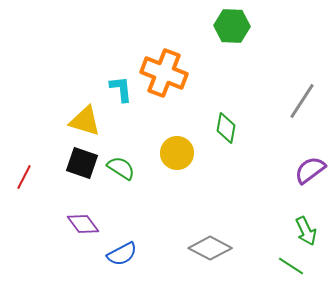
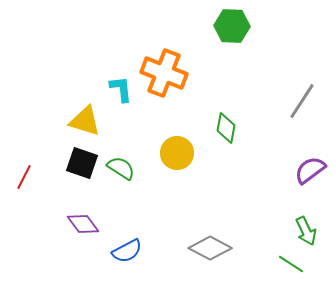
blue semicircle: moved 5 px right, 3 px up
green line: moved 2 px up
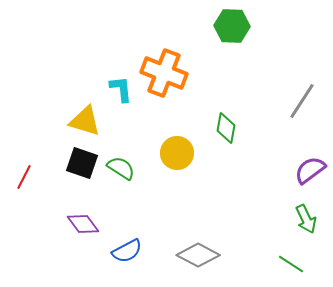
green arrow: moved 12 px up
gray diamond: moved 12 px left, 7 px down
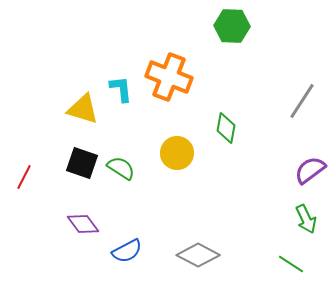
orange cross: moved 5 px right, 4 px down
yellow triangle: moved 2 px left, 12 px up
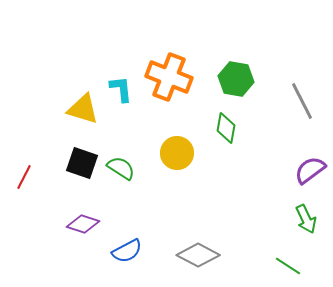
green hexagon: moved 4 px right, 53 px down; rotated 8 degrees clockwise
gray line: rotated 60 degrees counterclockwise
purple diamond: rotated 36 degrees counterclockwise
green line: moved 3 px left, 2 px down
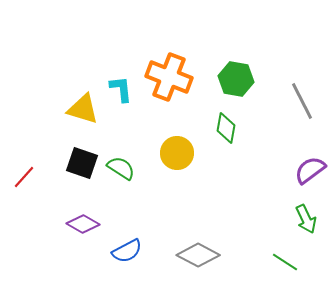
red line: rotated 15 degrees clockwise
purple diamond: rotated 12 degrees clockwise
green line: moved 3 px left, 4 px up
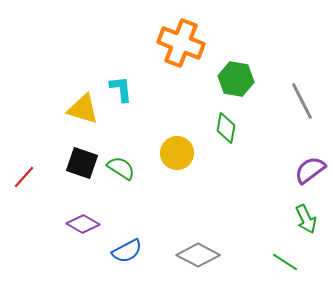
orange cross: moved 12 px right, 34 px up
